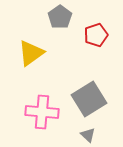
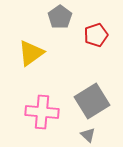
gray square: moved 3 px right, 2 px down
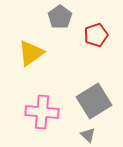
gray square: moved 2 px right
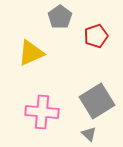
red pentagon: moved 1 px down
yellow triangle: rotated 12 degrees clockwise
gray square: moved 3 px right
gray triangle: moved 1 px right, 1 px up
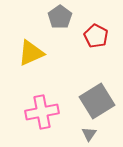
red pentagon: rotated 25 degrees counterclockwise
pink cross: rotated 16 degrees counterclockwise
gray triangle: rotated 21 degrees clockwise
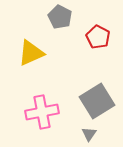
gray pentagon: rotated 10 degrees counterclockwise
red pentagon: moved 2 px right, 1 px down
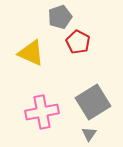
gray pentagon: rotated 25 degrees clockwise
red pentagon: moved 20 px left, 5 px down
yellow triangle: rotated 48 degrees clockwise
gray square: moved 4 px left, 1 px down
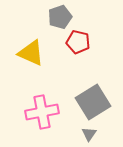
red pentagon: rotated 15 degrees counterclockwise
